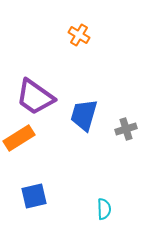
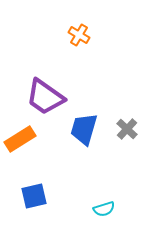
purple trapezoid: moved 10 px right
blue trapezoid: moved 14 px down
gray cross: moved 1 px right; rotated 30 degrees counterclockwise
orange rectangle: moved 1 px right, 1 px down
cyan semicircle: rotated 75 degrees clockwise
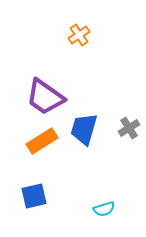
orange cross: rotated 25 degrees clockwise
gray cross: moved 2 px right, 1 px up; rotated 15 degrees clockwise
orange rectangle: moved 22 px right, 2 px down
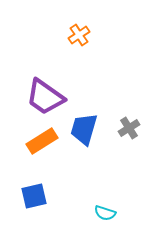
cyan semicircle: moved 1 px right, 4 px down; rotated 35 degrees clockwise
